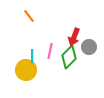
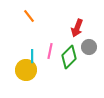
red arrow: moved 3 px right, 9 px up
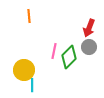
orange line: rotated 32 degrees clockwise
red arrow: moved 12 px right
pink line: moved 4 px right
cyan line: moved 29 px down
yellow circle: moved 2 px left
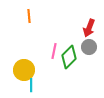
cyan line: moved 1 px left
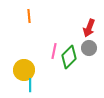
gray circle: moved 1 px down
cyan line: moved 1 px left
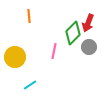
red arrow: moved 1 px left, 5 px up
gray circle: moved 1 px up
green diamond: moved 4 px right, 24 px up
yellow circle: moved 9 px left, 13 px up
cyan line: rotated 56 degrees clockwise
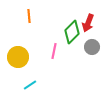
green diamond: moved 1 px left, 1 px up
gray circle: moved 3 px right
yellow circle: moved 3 px right
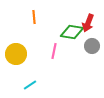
orange line: moved 5 px right, 1 px down
green diamond: rotated 55 degrees clockwise
gray circle: moved 1 px up
yellow circle: moved 2 px left, 3 px up
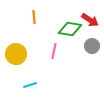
red arrow: moved 2 px right, 3 px up; rotated 78 degrees counterclockwise
green diamond: moved 2 px left, 3 px up
cyan line: rotated 16 degrees clockwise
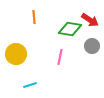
pink line: moved 6 px right, 6 px down
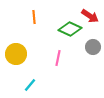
red arrow: moved 4 px up
green diamond: rotated 15 degrees clockwise
gray circle: moved 1 px right, 1 px down
pink line: moved 2 px left, 1 px down
cyan line: rotated 32 degrees counterclockwise
